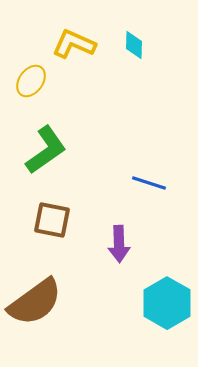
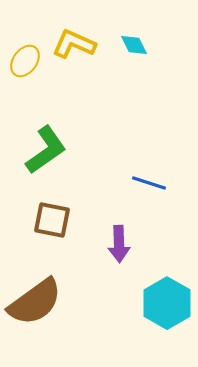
cyan diamond: rotated 28 degrees counterclockwise
yellow ellipse: moved 6 px left, 20 px up
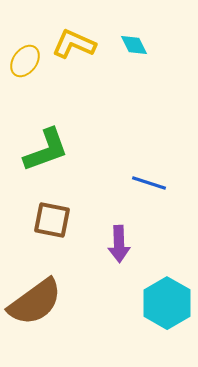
green L-shape: rotated 15 degrees clockwise
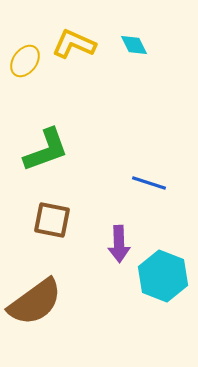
cyan hexagon: moved 4 px left, 27 px up; rotated 9 degrees counterclockwise
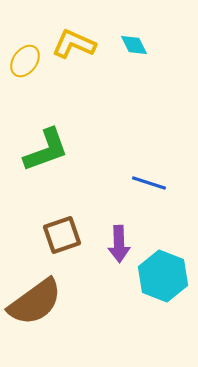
brown square: moved 10 px right, 15 px down; rotated 30 degrees counterclockwise
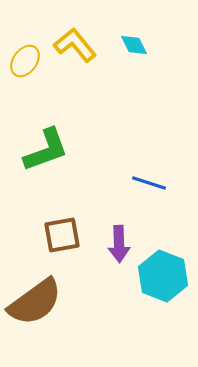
yellow L-shape: moved 1 px right, 1 px down; rotated 27 degrees clockwise
brown square: rotated 9 degrees clockwise
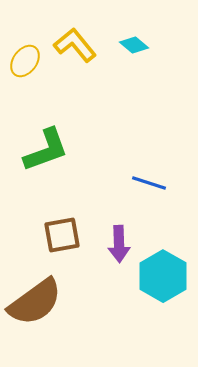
cyan diamond: rotated 24 degrees counterclockwise
cyan hexagon: rotated 9 degrees clockwise
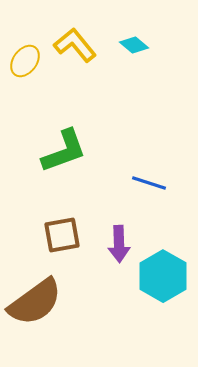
green L-shape: moved 18 px right, 1 px down
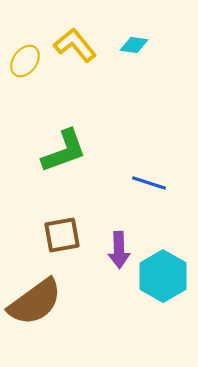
cyan diamond: rotated 32 degrees counterclockwise
purple arrow: moved 6 px down
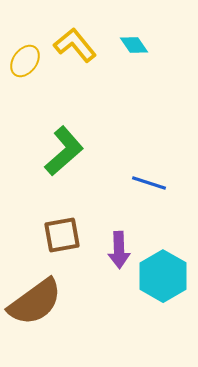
cyan diamond: rotated 48 degrees clockwise
green L-shape: rotated 21 degrees counterclockwise
